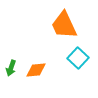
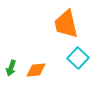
orange trapezoid: moved 2 px right, 1 px up; rotated 12 degrees clockwise
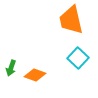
orange trapezoid: moved 5 px right, 4 px up
orange diamond: moved 1 px left, 5 px down; rotated 25 degrees clockwise
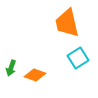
orange trapezoid: moved 4 px left, 3 px down
cyan square: rotated 15 degrees clockwise
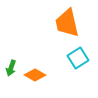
orange diamond: rotated 10 degrees clockwise
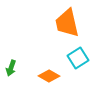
orange diamond: moved 14 px right, 1 px down
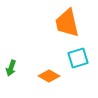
cyan square: rotated 15 degrees clockwise
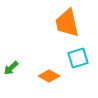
green arrow: rotated 28 degrees clockwise
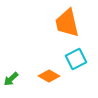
cyan square: moved 2 px left, 1 px down; rotated 10 degrees counterclockwise
green arrow: moved 11 px down
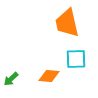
cyan square: rotated 25 degrees clockwise
orange diamond: rotated 25 degrees counterclockwise
